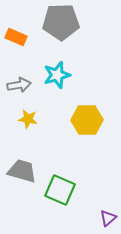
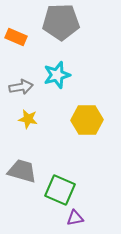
gray arrow: moved 2 px right, 2 px down
purple triangle: moved 33 px left; rotated 30 degrees clockwise
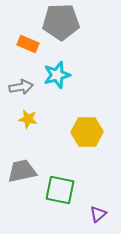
orange rectangle: moved 12 px right, 7 px down
yellow hexagon: moved 12 px down
gray trapezoid: rotated 28 degrees counterclockwise
green square: rotated 12 degrees counterclockwise
purple triangle: moved 23 px right, 4 px up; rotated 30 degrees counterclockwise
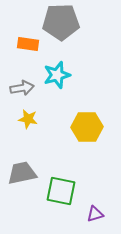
orange rectangle: rotated 15 degrees counterclockwise
gray arrow: moved 1 px right, 1 px down
yellow hexagon: moved 5 px up
gray trapezoid: moved 2 px down
green square: moved 1 px right, 1 px down
purple triangle: moved 3 px left; rotated 24 degrees clockwise
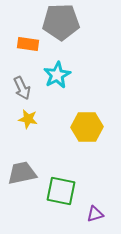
cyan star: rotated 12 degrees counterclockwise
gray arrow: rotated 75 degrees clockwise
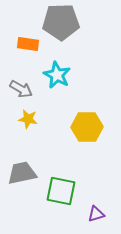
cyan star: rotated 16 degrees counterclockwise
gray arrow: moved 1 px left, 1 px down; rotated 35 degrees counterclockwise
purple triangle: moved 1 px right
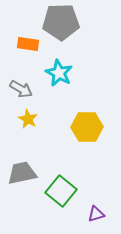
cyan star: moved 2 px right, 2 px up
yellow star: rotated 18 degrees clockwise
green square: rotated 28 degrees clockwise
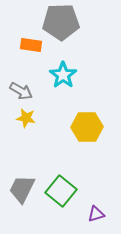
orange rectangle: moved 3 px right, 1 px down
cyan star: moved 4 px right, 2 px down; rotated 8 degrees clockwise
gray arrow: moved 2 px down
yellow star: moved 2 px left, 1 px up; rotated 18 degrees counterclockwise
gray trapezoid: moved 16 px down; rotated 52 degrees counterclockwise
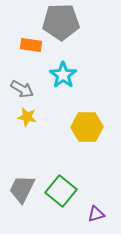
gray arrow: moved 1 px right, 2 px up
yellow star: moved 1 px right, 1 px up
